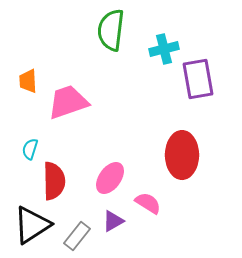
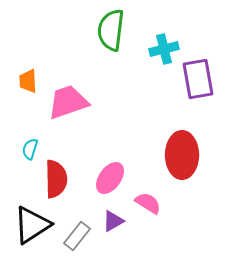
red semicircle: moved 2 px right, 2 px up
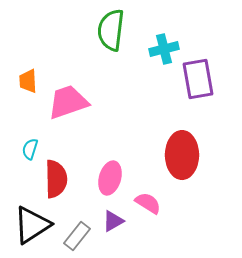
pink ellipse: rotated 20 degrees counterclockwise
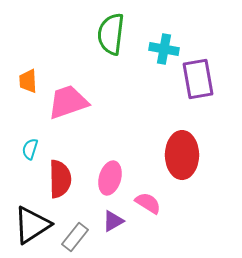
green semicircle: moved 4 px down
cyan cross: rotated 24 degrees clockwise
red semicircle: moved 4 px right
gray rectangle: moved 2 px left, 1 px down
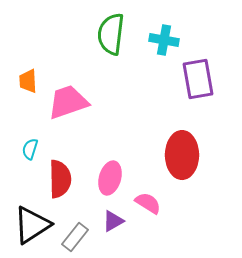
cyan cross: moved 9 px up
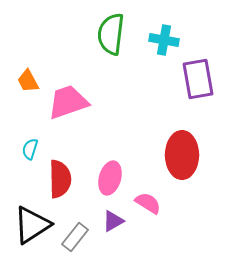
orange trapezoid: rotated 25 degrees counterclockwise
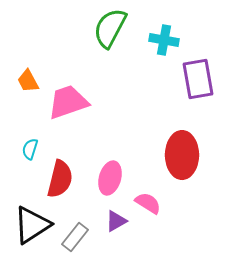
green semicircle: moved 1 px left, 6 px up; rotated 21 degrees clockwise
red semicircle: rotated 15 degrees clockwise
purple triangle: moved 3 px right
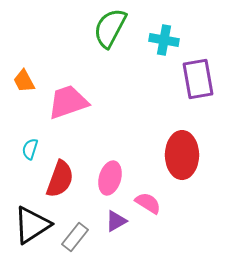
orange trapezoid: moved 4 px left
red semicircle: rotated 6 degrees clockwise
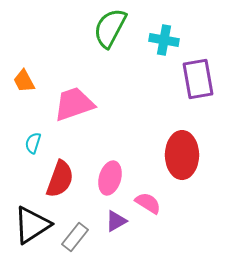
pink trapezoid: moved 6 px right, 2 px down
cyan semicircle: moved 3 px right, 6 px up
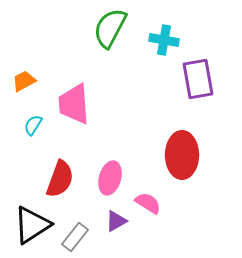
orange trapezoid: rotated 90 degrees clockwise
pink trapezoid: rotated 75 degrees counterclockwise
cyan semicircle: moved 18 px up; rotated 15 degrees clockwise
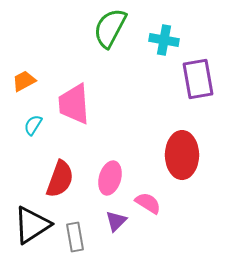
purple triangle: rotated 15 degrees counterclockwise
gray rectangle: rotated 48 degrees counterclockwise
